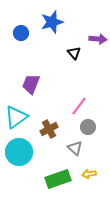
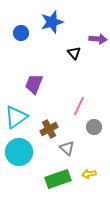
purple trapezoid: moved 3 px right
pink line: rotated 12 degrees counterclockwise
gray circle: moved 6 px right
gray triangle: moved 8 px left
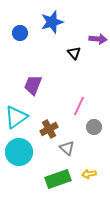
blue circle: moved 1 px left
purple trapezoid: moved 1 px left, 1 px down
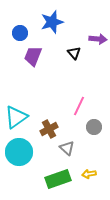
purple trapezoid: moved 29 px up
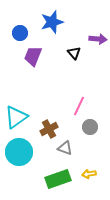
gray circle: moved 4 px left
gray triangle: moved 2 px left; rotated 21 degrees counterclockwise
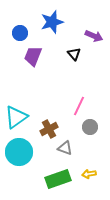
purple arrow: moved 4 px left, 3 px up; rotated 18 degrees clockwise
black triangle: moved 1 px down
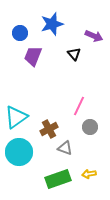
blue star: moved 2 px down
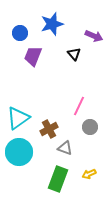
cyan triangle: moved 2 px right, 1 px down
yellow arrow: rotated 16 degrees counterclockwise
green rectangle: rotated 50 degrees counterclockwise
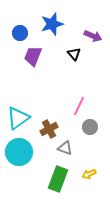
purple arrow: moved 1 px left
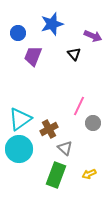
blue circle: moved 2 px left
cyan triangle: moved 2 px right, 1 px down
gray circle: moved 3 px right, 4 px up
gray triangle: rotated 21 degrees clockwise
cyan circle: moved 3 px up
green rectangle: moved 2 px left, 4 px up
